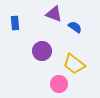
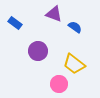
blue rectangle: rotated 48 degrees counterclockwise
purple circle: moved 4 px left
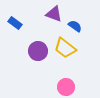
blue semicircle: moved 1 px up
yellow trapezoid: moved 9 px left, 16 px up
pink circle: moved 7 px right, 3 px down
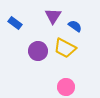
purple triangle: moved 1 px left, 2 px down; rotated 42 degrees clockwise
yellow trapezoid: rotated 10 degrees counterclockwise
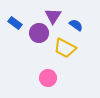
blue semicircle: moved 1 px right, 1 px up
purple circle: moved 1 px right, 18 px up
pink circle: moved 18 px left, 9 px up
